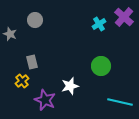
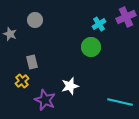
purple cross: moved 2 px right; rotated 24 degrees clockwise
green circle: moved 10 px left, 19 px up
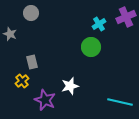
gray circle: moved 4 px left, 7 px up
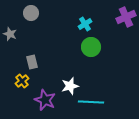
cyan cross: moved 14 px left
cyan line: moved 29 px left; rotated 10 degrees counterclockwise
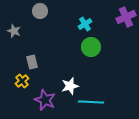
gray circle: moved 9 px right, 2 px up
gray star: moved 4 px right, 3 px up
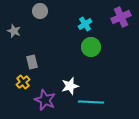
purple cross: moved 5 px left
yellow cross: moved 1 px right, 1 px down
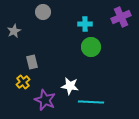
gray circle: moved 3 px right, 1 px down
cyan cross: rotated 32 degrees clockwise
gray star: rotated 24 degrees clockwise
white star: rotated 24 degrees clockwise
